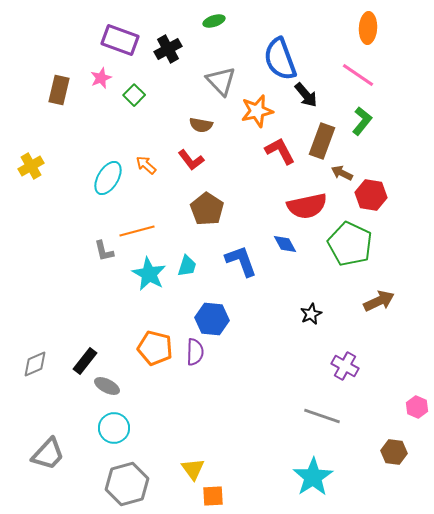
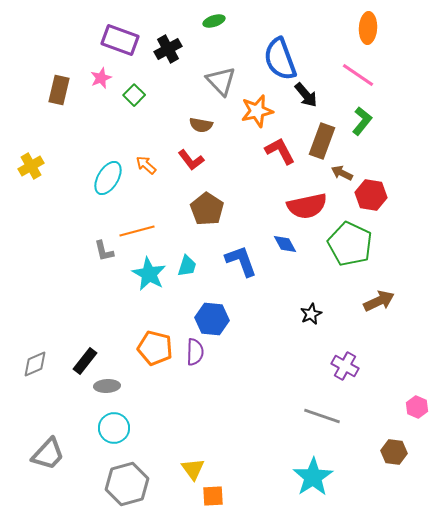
gray ellipse at (107, 386): rotated 30 degrees counterclockwise
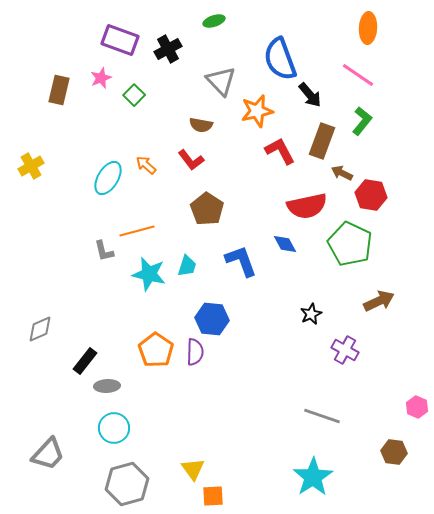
black arrow at (306, 95): moved 4 px right
cyan star at (149, 274): rotated 16 degrees counterclockwise
orange pentagon at (155, 348): moved 1 px right, 2 px down; rotated 20 degrees clockwise
gray diamond at (35, 364): moved 5 px right, 35 px up
purple cross at (345, 366): moved 16 px up
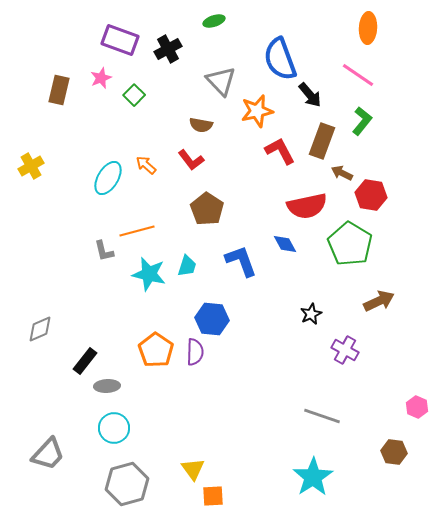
green pentagon at (350, 244): rotated 6 degrees clockwise
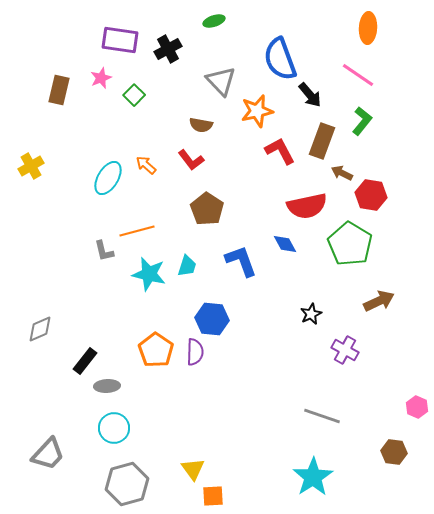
purple rectangle at (120, 40): rotated 12 degrees counterclockwise
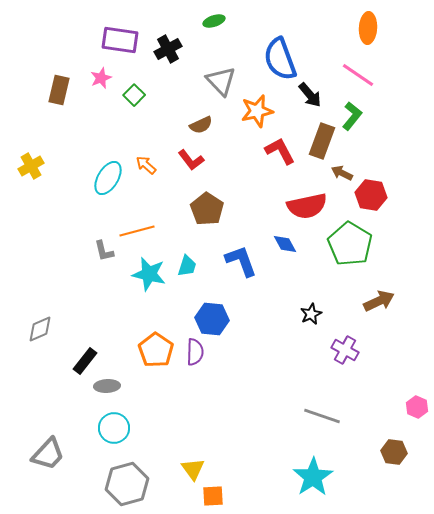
green L-shape at (362, 121): moved 10 px left, 5 px up
brown semicircle at (201, 125): rotated 35 degrees counterclockwise
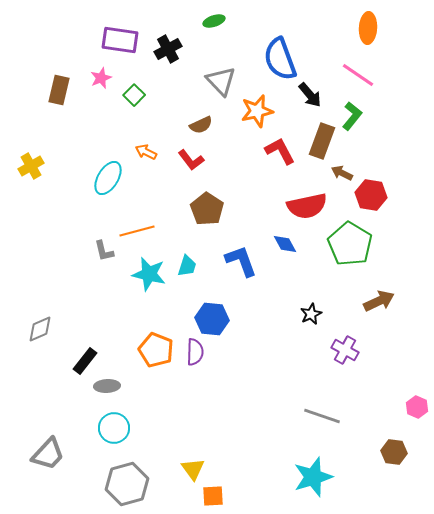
orange arrow at (146, 165): moved 13 px up; rotated 15 degrees counterclockwise
orange pentagon at (156, 350): rotated 12 degrees counterclockwise
cyan star at (313, 477): rotated 15 degrees clockwise
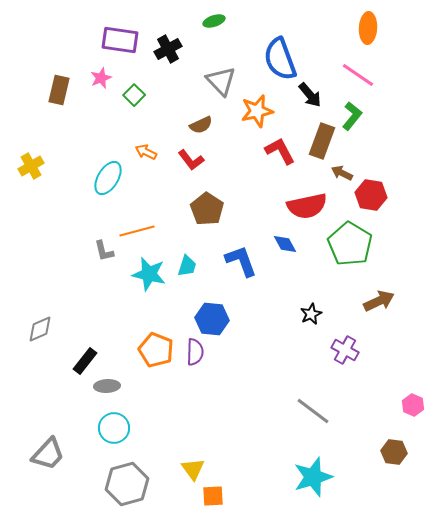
pink hexagon at (417, 407): moved 4 px left, 2 px up
gray line at (322, 416): moved 9 px left, 5 px up; rotated 18 degrees clockwise
